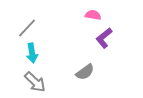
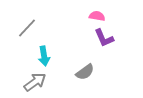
pink semicircle: moved 4 px right, 1 px down
purple L-shape: rotated 75 degrees counterclockwise
cyan arrow: moved 12 px right, 3 px down
gray arrow: rotated 80 degrees counterclockwise
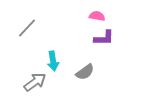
purple L-shape: rotated 65 degrees counterclockwise
cyan arrow: moved 9 px right, 5 px down
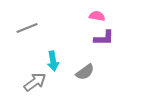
gray line: rotated 25 degrees clockwise
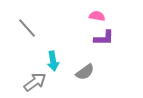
gray line: rotated 70 degrees clockwise
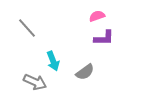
pink semicircle: rotated 28 degrees counterclockwise
cyan arrow: rotated 12 degrees counterclockwise
gray arrow: rotated 60 degrees clockwise
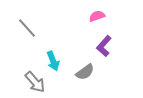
purple L-shape: moved 8 px down; rotated 130 degrees clockwise
gray arrow: rotated 25 degrees clockwise
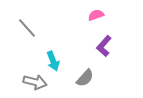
pink semicircle: moved 1 px left, 1 px up
gray semicircle: moved 6 px down; rotated 12 degrees counterclockwise
gray arrow: rotated 35 degrees counterclockwise
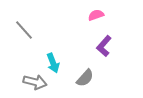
gray line: moved 3 px left, 2 px down
cyan arrow: moved 2 px down
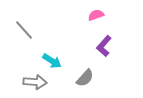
cyan arrow: moved 1 px left, 2 px up; rotated 36 degrees counterclockwise
gray arrow: rotated 10 degrees counterclockwise
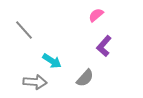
pink semicircle: rotated 21 degrees counterclockwise
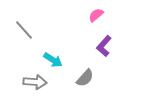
cyan arrow: moved 1 px right, 1 px up
